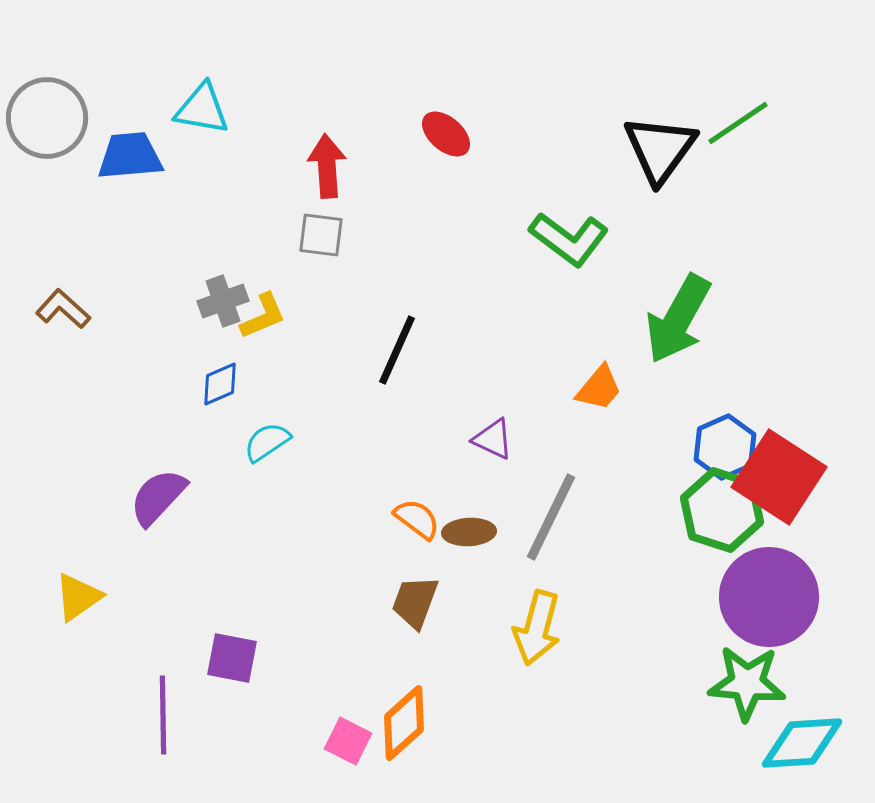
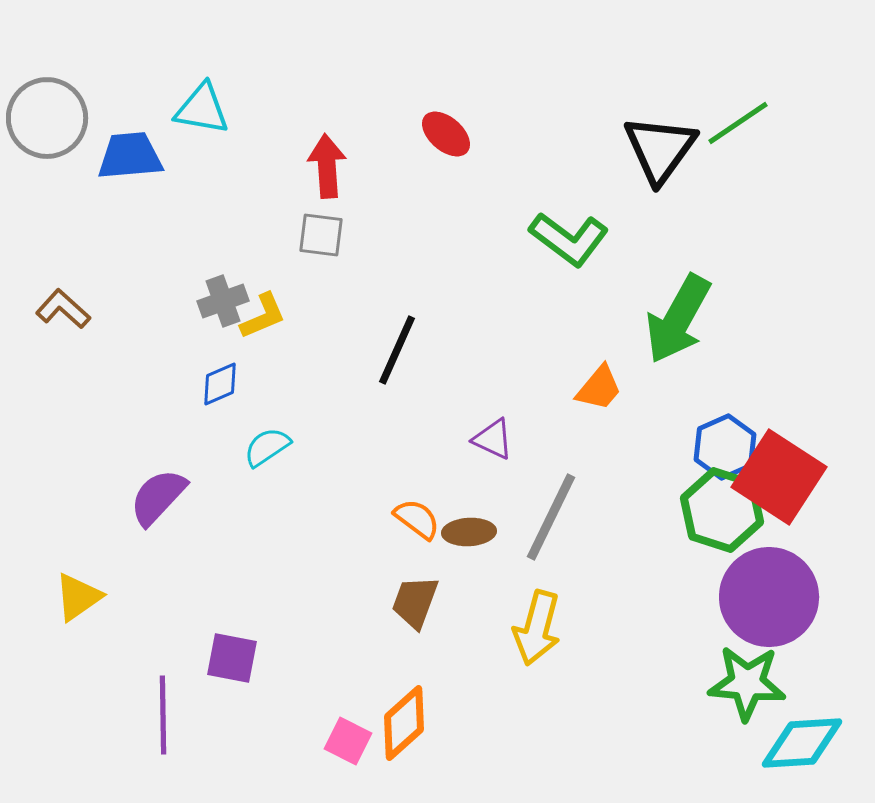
cyan semicircle: moved 5 px down
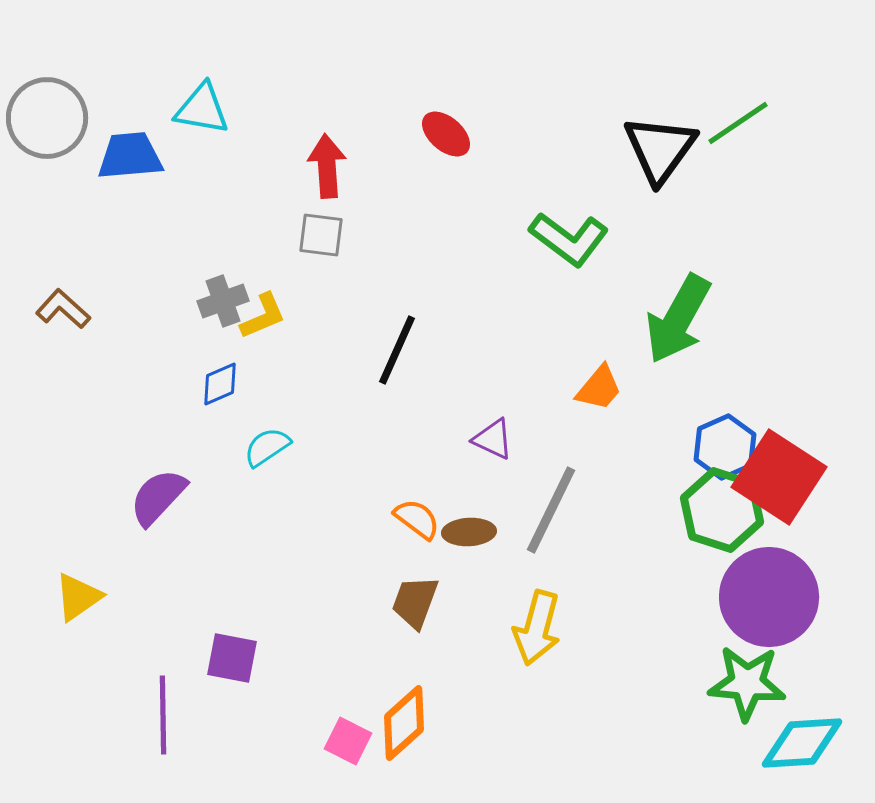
gray line: moved 7 px up
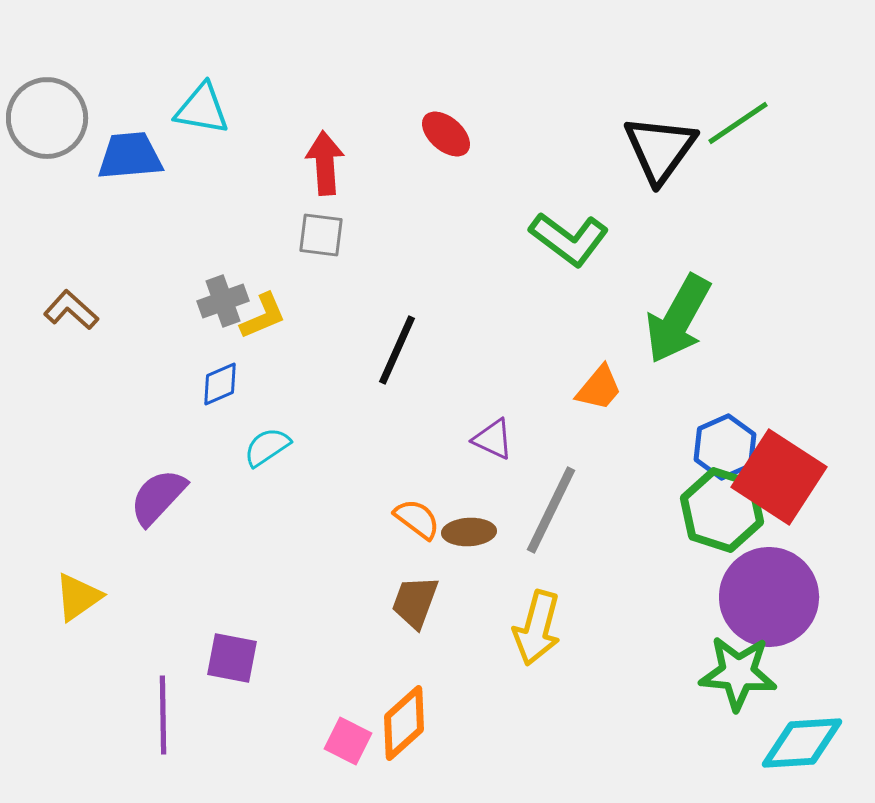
red arrow: moved 2 px left, 3 px up
brown L-shape: moved 8 px right, 1 px down
green star: moved 9 px left, 10 px up
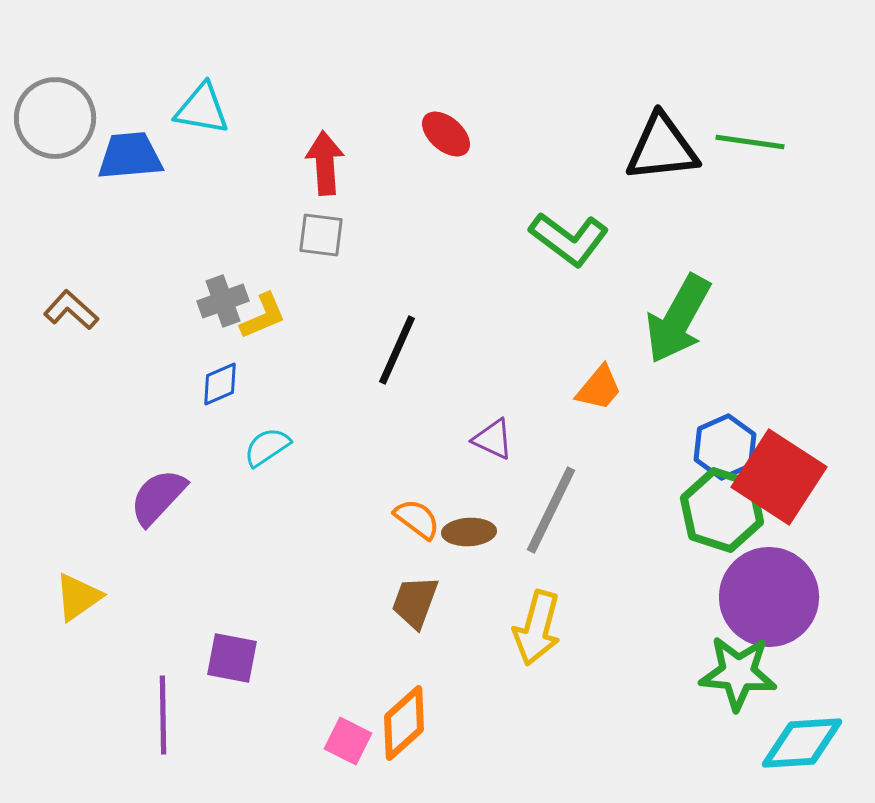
gray circle: moved 8 px right
green line: moved 12 px right, 19 px down; rotated 42 degrees clockwise
black triangle: moved 2 px right, 1 px up; rotated 48 degrees clockwise
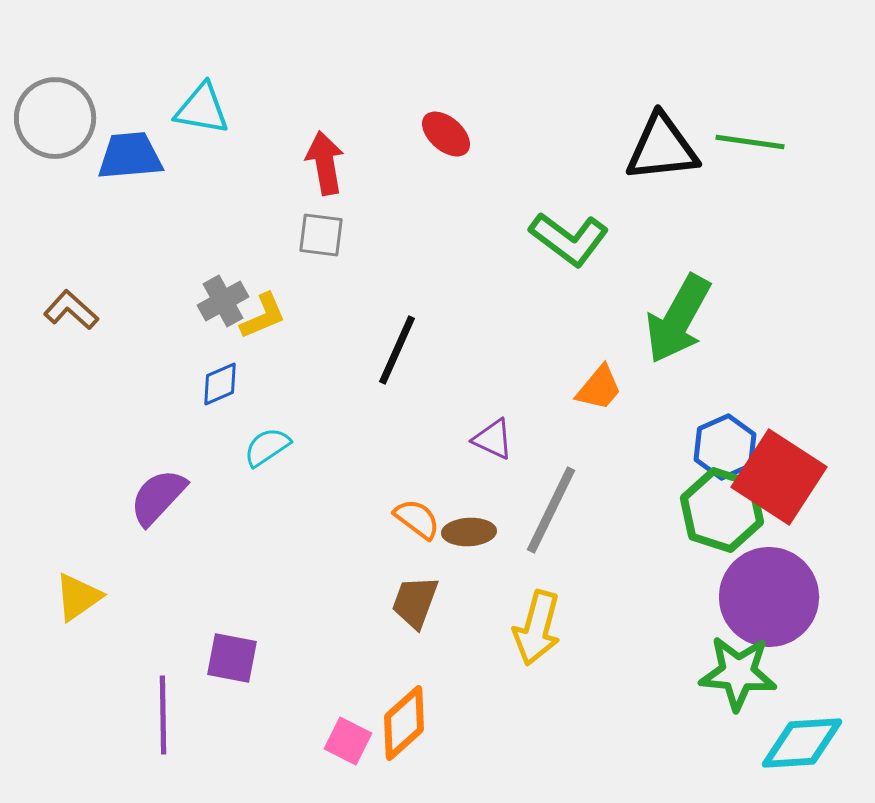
red arrow: rotated 6 degrees counterclockwise
gray cross: rotated 9 degrees counterclockwise
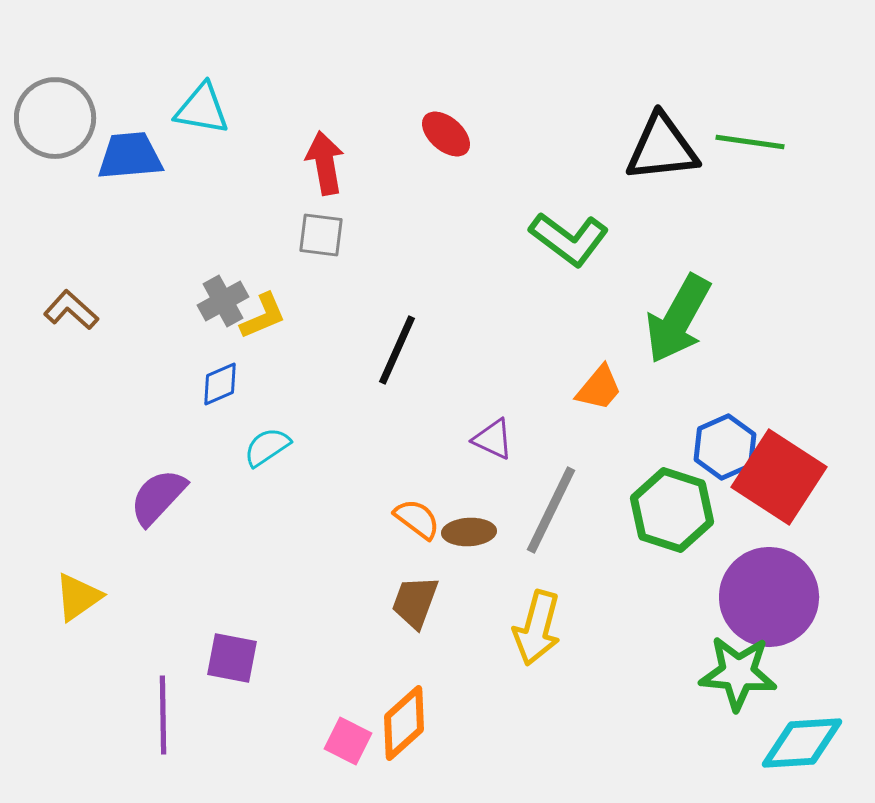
green hexagon: moved 50 px left
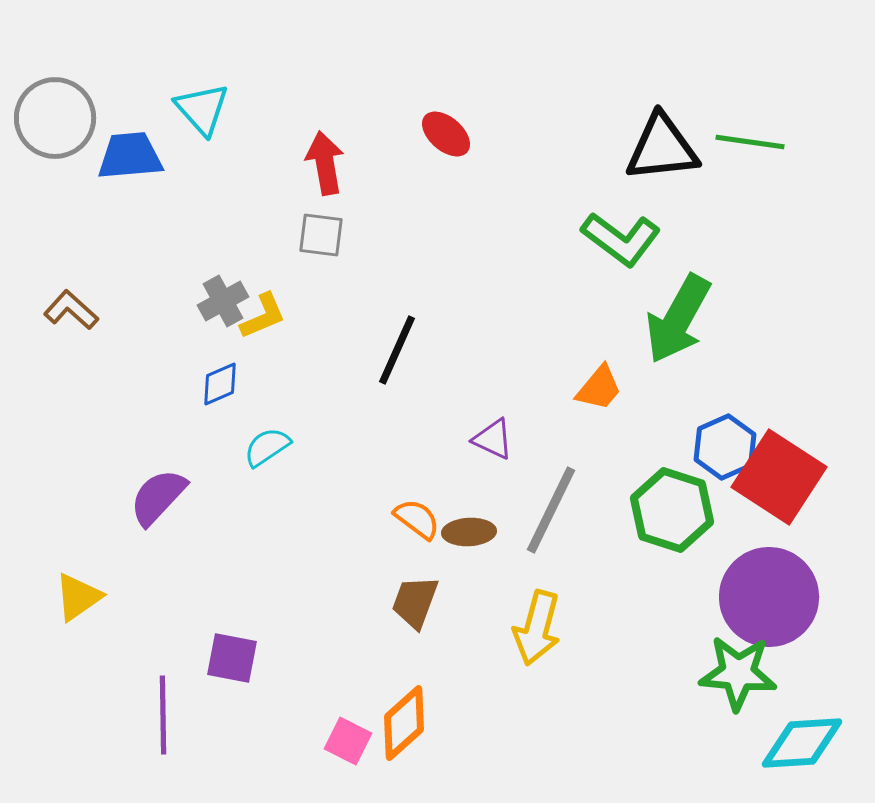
cyan triangle: rotated 38 degrees clockwise
green L-shape: moved 52 px right
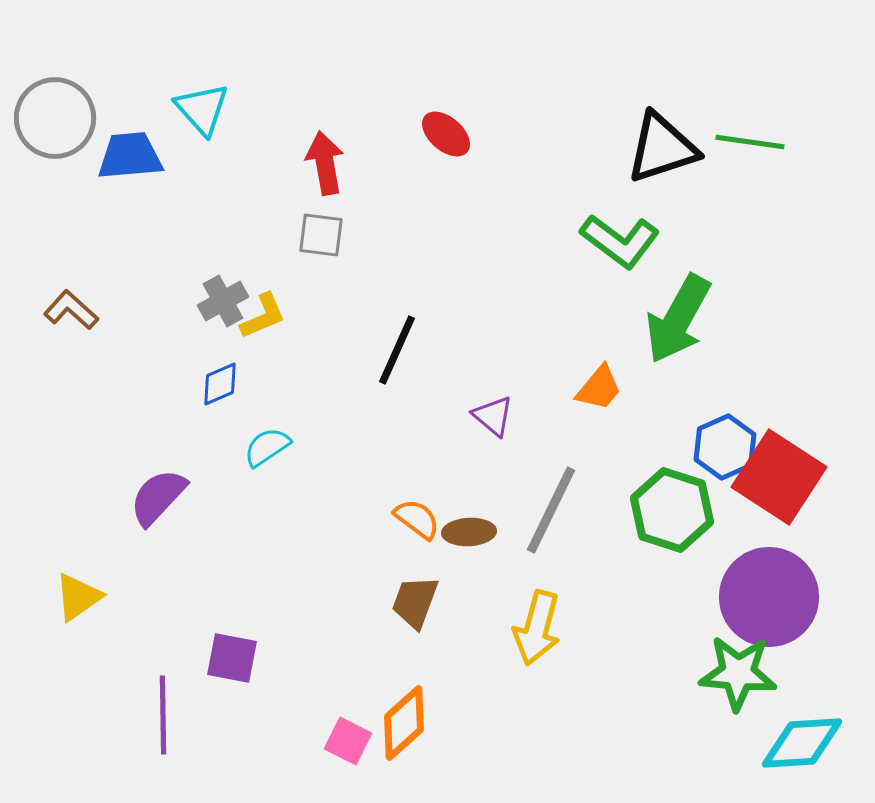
black triangle: rotated 12 degrees counterclockwise
green L-shape: moved 1 px left, 2 px down
purple triangle: moved 23 px up; rotated 15 degrees clockwise
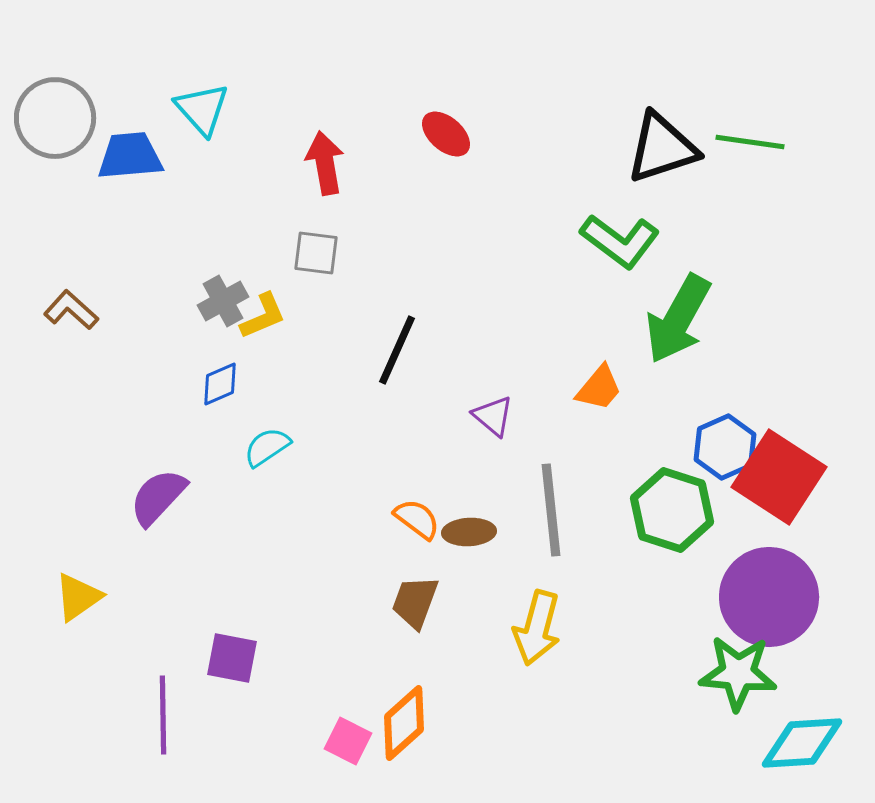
gray square: moved 5 px left, 18 px down
gray line: rotated 32 degrees counterclockwise
